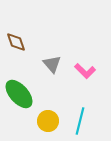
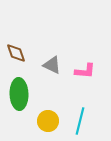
brown diamond: moved 11 px down
gray triangle: moved 1 px down; rotated 24 degrees counterclockwise
pink L-shape: rotated 40 degrees counterclockwise
green ellipse: rotated 40 degrees clockwise
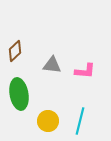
brown diamond: moved 1 px left, 2 px up; rotated 65 degrees clockwise
gray triangle: rotated 18 degrees counterclockwise
green ellipse: rotated 8 degrees counterclockwise
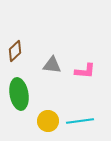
cyan line: rotated 68 degrees clockwise
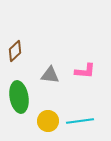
gray triangle: moved 2 px left, 10 px down
green ellipse: moved 3 px down
